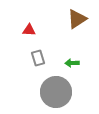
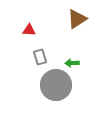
gray rectangle: moved 2 px right, 1 px up
gray circle: moved 7 px up
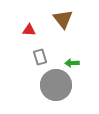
brown triangle: moved 14 px left; rotated 35 degrees counterclockwise
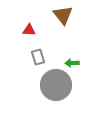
brown triangle: moved 4 px up
gray rectangle: moved 2 px left
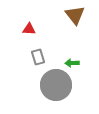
brown triangle: moved 12 px right
red triangle: moved 1 px up
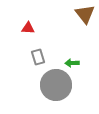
brown triangle: moved 10 px right, 1 px up
red triangle: moved 1 px left, 1 px up
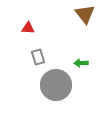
green arrow: moved 9 px right
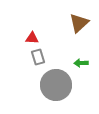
brown triangle: moved 6 px left, 9 px down; rotated 25 degrees clockwise
red triangle: moved 4 px right, 10 px down
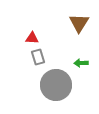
brown triangle: rotated 15 degrees counterclockwise
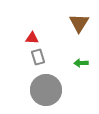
gray circle: moved 10 px left, 5 px down
